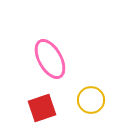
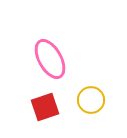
red square: moved 3 px right, 1 px up
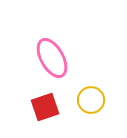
pink ellipse: moved 2 px right, 1 px up
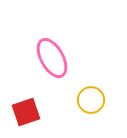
red square: moved 19 px left, 5 px down
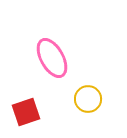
yellow circle: moved 3 px left, 1 px up
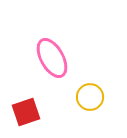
yellow circle: moved 2 px right, 2 px up
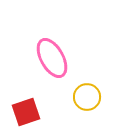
yellow circle: moved 3 px left
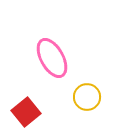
red square: rotated 20 degrees counterclockwise
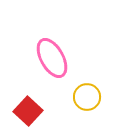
red square: moved 2 px right, 1 px up; rotated 8 degrees counterclockwise
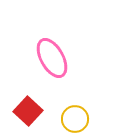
yellow circle: moved 12 px left, 22 px down
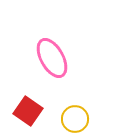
red square: rotated 8 degrees counterclockwise
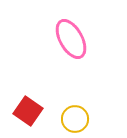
pink ellipse: moved 19 px right, 19 px up
